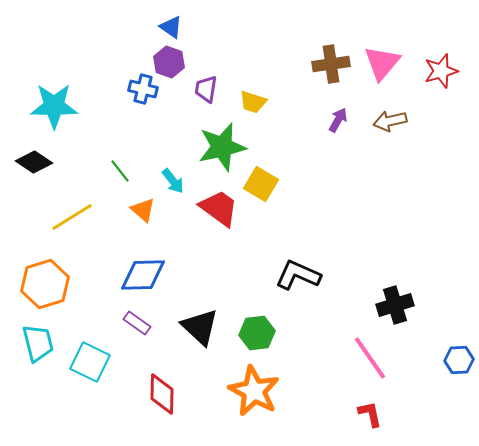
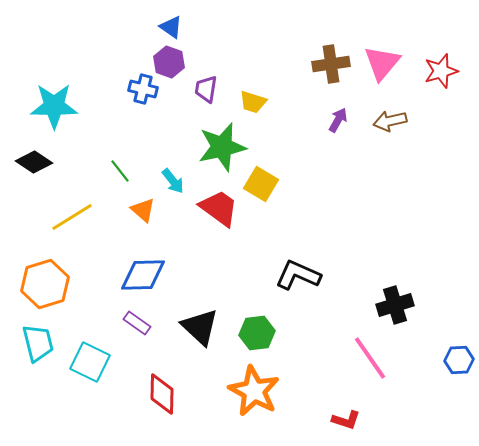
red L-shape: moved 24 px left, 6 px down; rotated 120 degrees clockwise
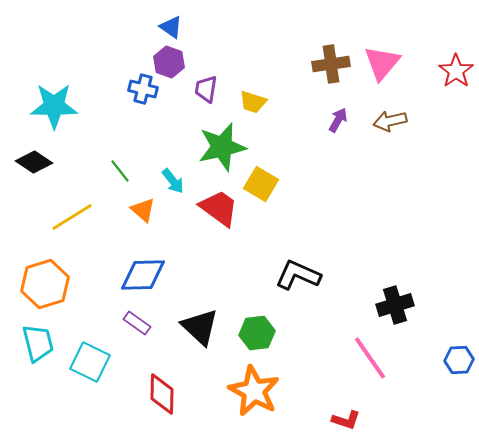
red star: moved 15 px right; rotated 20 degrees counterclockwise
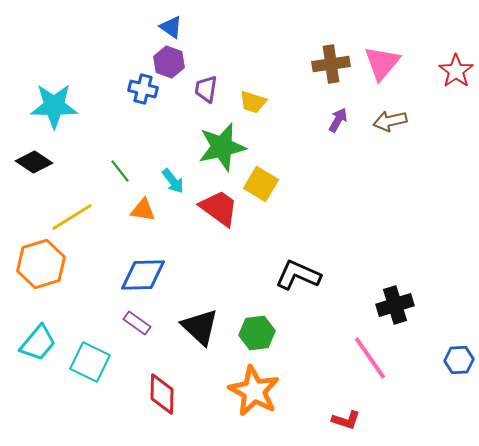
orange triangle: rotated 32 degrees counterclockwise
orange hexagon: moved 4 px left, 20 px up
cyan trapezoid: rotated 54 degrees clockwise
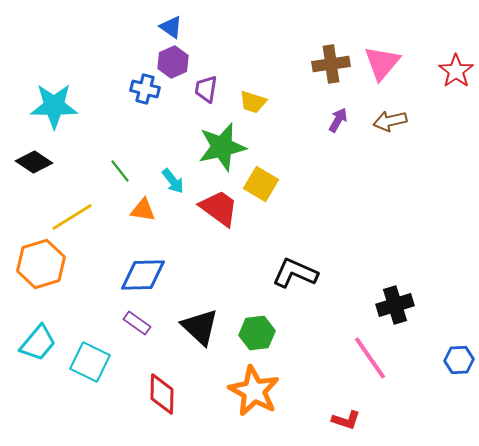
purple hexagon: moved 4 px right; rotated 16 degrees clockwise
blue cross: moved 2 px right
black L-shape: moved 3 px left, 2 px up
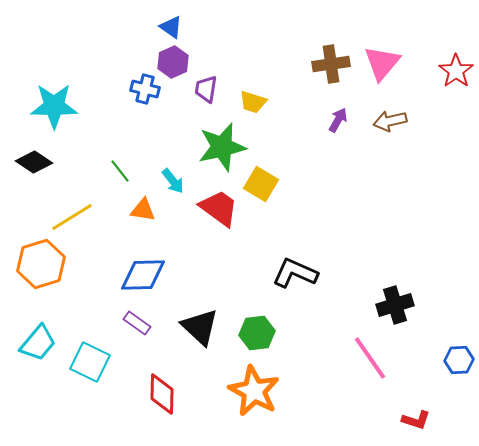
red L-shape: moved 70 px right
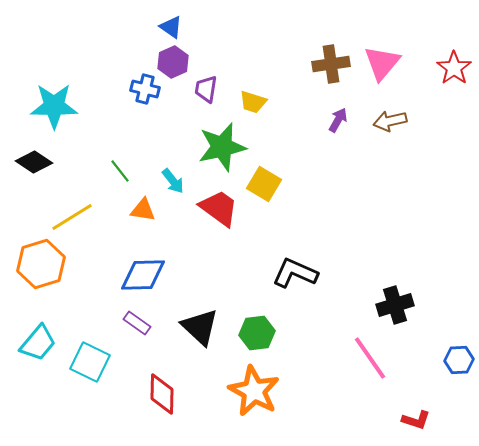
red star: moved 2 px left, 3 px up
yellow square: moved 3 px right
